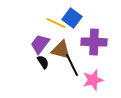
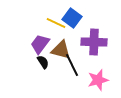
pink star: moved 5 px right
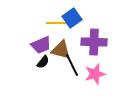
blue square: rotated 18 degrees clockwise
yellow line: rotated 24 degrees counterclockwise
purple trapezoid: moved 1 px right, 1 px down; rotated 150 degrees counterclockwise
black semicircle: rotated 72 degrees clockwise
pink star: moved 3 px left, 6 px up
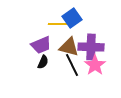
yellow line: moved 2 px right, 1 px down
purple cross: moved 3 px left, 5 px down
brown triangle: moved 8 px right, 3 px up
black semicircle: rotated 16 degrees counterclockwise
pink star: moved 9 px up; rotated 20 degrees counterclockwise
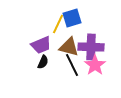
blue square: rotated 18 degrees clockwise
yellow line: rotated 66 degrees counterclockwise
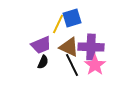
brown triangle: rotated 10 degrees clockwise
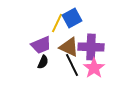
blue square: rotated 12 degrees counterclockwise
yellow line: moved 1 px left, 1 px up
pink star: moved 1 px left, 3 px down
